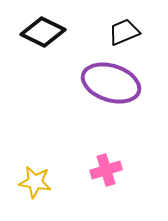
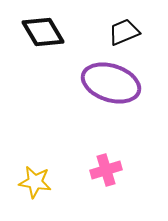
black diamond: rotated 33 degrees clockwise
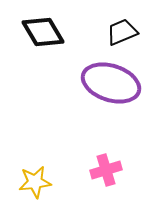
black trapezoid: moved 2 px left
yellow star: rotated 16 degrees counterclockwise
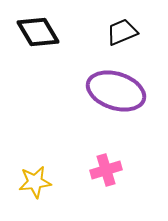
black diamond: moved 5 px left
purple ellipse: moved 5 px right, 8 px down
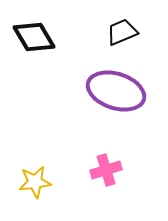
black diamond: moved 4 px left, 5 px down
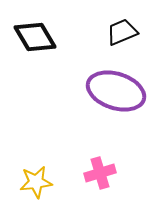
black diamond: moved 1 px right
pink cross: moved 6 px left, 3 px down
yellow star: moved 1 px right
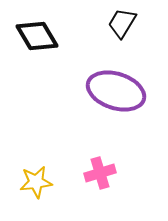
black trapezoid: moved 9 px up; rotated 36 degrees counterclockwise
black diamond: moved 2 px right, 1 px up
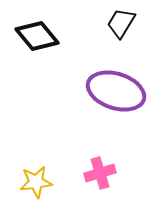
black trapezoid: moved 1 px left
black diamond: rotated 9 degrees counterclockwise
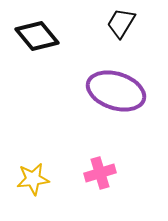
yellow star: moved 3 px left, 3 px up
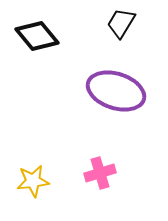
yellow star: moved 2 px down
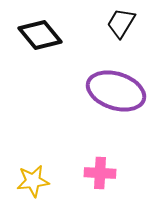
black diamond: moved 3 px right, 1 px up
pink cross: rotated 20 degrees clockwise
